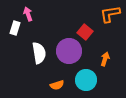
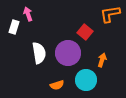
white rectangle: moved 1 px left, 1 px up
purple circle: moved 1 px left, 2 px down
orange arrow: moved 3 px left, 1 px down
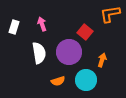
pink arrow: moved 14 px right, 10 px down
purple circle: moved 1 px right, 1 px up
orange semicircle: moved 1 px right, 4 px up
